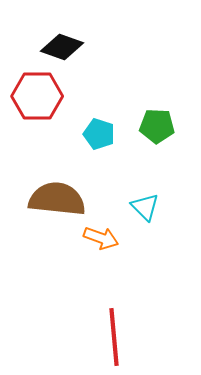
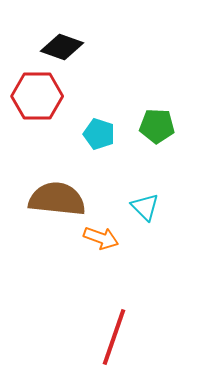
red line: rotated 24 degrees clockwise
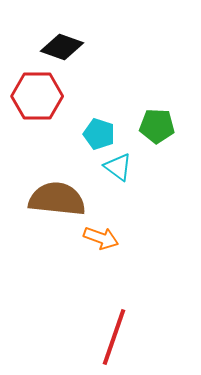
cyan triangle: moved 27 px left, 40 px up; rotated 8 degrees counterclockwise
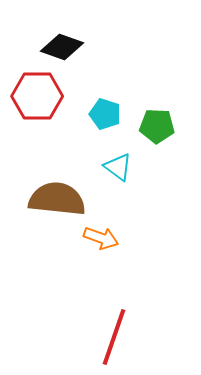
cyan pentagon: moved 6 px right, 20 px up
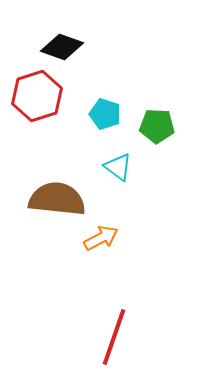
red hexagon: rotated 18 degrees counterclockwise
orange arrow: rotated 48 degrees counterclockwise
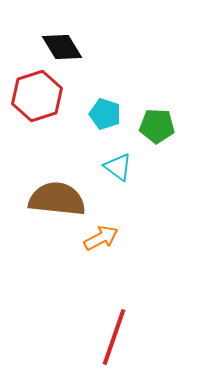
black diamond: rotated 39 degrees clockwise
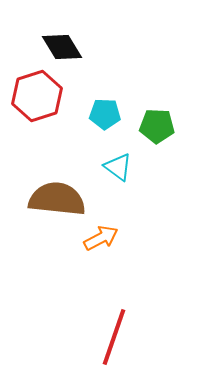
cyan pentagon: rotated 16 degrees counterclockwise
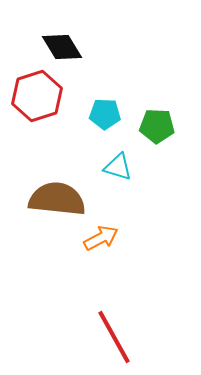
cyan triangle: rotated 20 degrees counterclockwise
red line: rotated 48 degrees counterclockwise
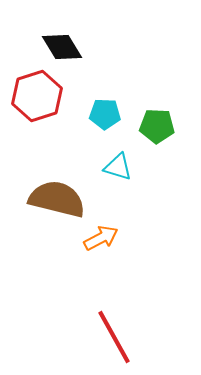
brown semicircle: rotated 8 degrees clockwise
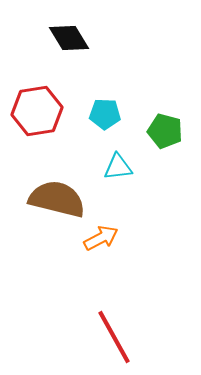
black diamond: moved 7 px right, 9 px up
red hexagon: moved 15 px down; rotated 9 degrees clockwise
green pentagon: moved 8 px right, 5 px down; rotated 12 degrees clockwise
cyan triangle: rotated 24 degrees counterclockwise
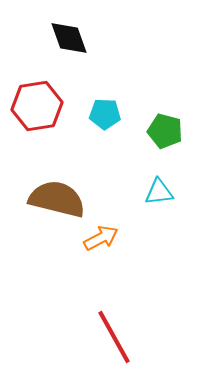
black diamond: rotated 12 degrees clockwise
red hexagon: moved 5 px up
cyan triangle: moved 41 px right, 25 px down
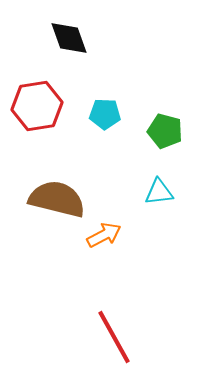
orange arrow: moved 3 px right, 3 px up
